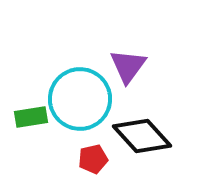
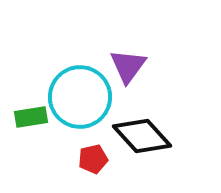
cyan circle: moved 2 px up
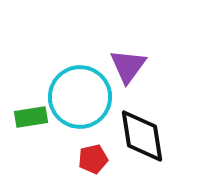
black diamond: rotated 34 degrees clockwise
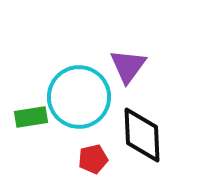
cyan circle: moved 1 px left
black diamond: moved 1 px up; rotated 6 degrees clockwise
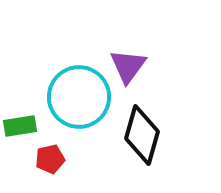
green rectangle: moved 11 px left, 9 px down
black diamond: rotated 18 degrees clockwise
red pentagon: moved 43 px left
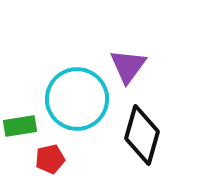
cyan circle: moved 2 px left, 2 px down
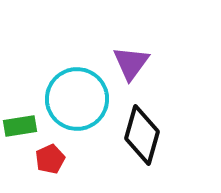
purple triangle: moved 3 px right, 3 px up
red pentagon: rotated 12 degrees counterclockwise
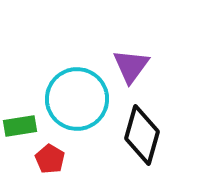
purple triangle: moved 3 px down
red pentagon: rotated 16 degrees counterclockwise
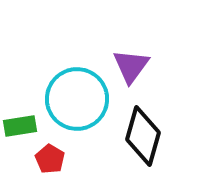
black diamond: moved 1 px right, 1 px down
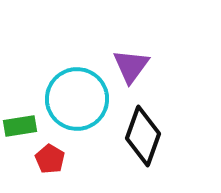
black diamond: rotated 4 degrees clockwise
